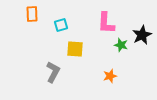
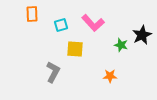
pink L-shape: moved 13 px left; rotated 45 degrees counterclockwise
orange star: rotated 16 degrees clockwise
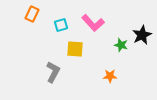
orange rectangle: rotated 28 degrees clockwise
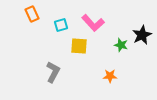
orange rectangle: rotated 49 degrees counterclockwise
yellow square: moved 4 px right, 3 px up
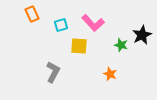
orange star: moved 2 px up; rotated 24 degrees clockwise
